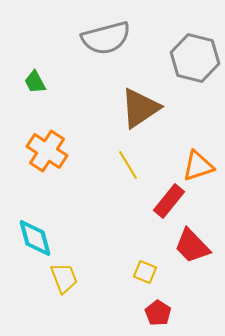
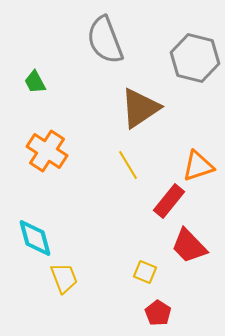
gray semicircle: moved 1 px left, 2 px down; rotated 84 degrees clockwise
red trapezoid: moved 3 px left
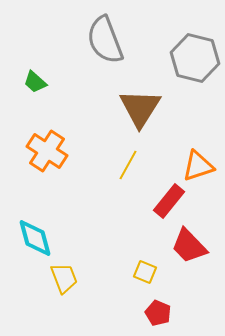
green trapezoid: rotated 20 degrees counterclockwise
brown triangle: rotated 24 degrees counterclockwise
yellow line: rotated 60 degrees clockwise
red pentagon: rotated 10 degrees counterclockwise
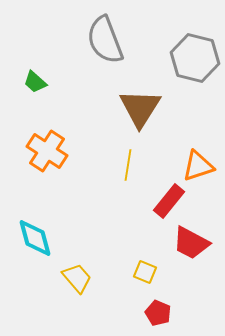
yellow line: rotated 20 degrees counterclockwise
red trapezoid: moved 2 px right, 3 px up; rotated 18 degrees counterclockwise
yellow trapezoid: moved 13 px right; rotated 20 degrees counterclockwise
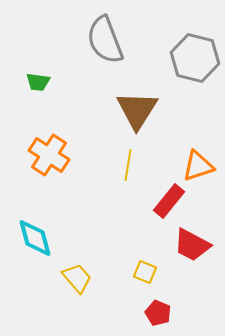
green trapezoid: moved 3 px right; rotated 35 degrees counterclockwise
brown triangle: moved 3 px left, 2 px down
orange cross: moved 2 px right, 4 px down
red trapezoid: moved 1 px right, 2 px down
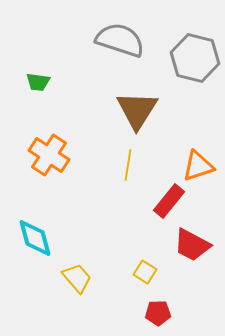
gray semicircle: moved 15 px right; rotated 129 degrees clockwise
yellow square: rotated 10 degrees clockwise
red pentagon: rotated 25 degrees counterclockwise
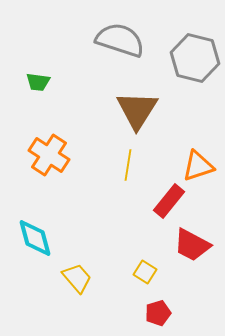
red pentagon: rotated 15 degrees counterclockwise
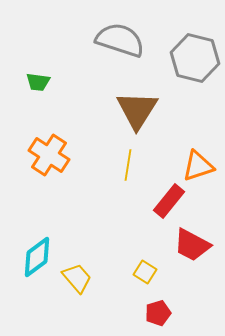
cyan diamond: moved 2 px right, 19 px down; rotated 69 degrees clockwise
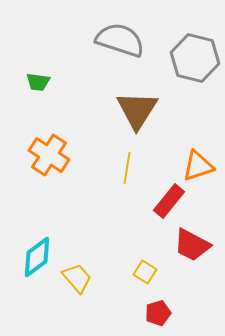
yellow line: moved 1 px left, 3 px down
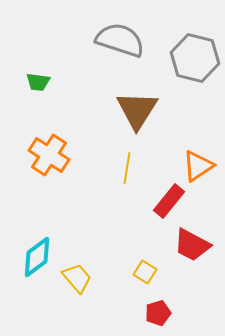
orange triangle: rotated 16 degrees counterclockwise
